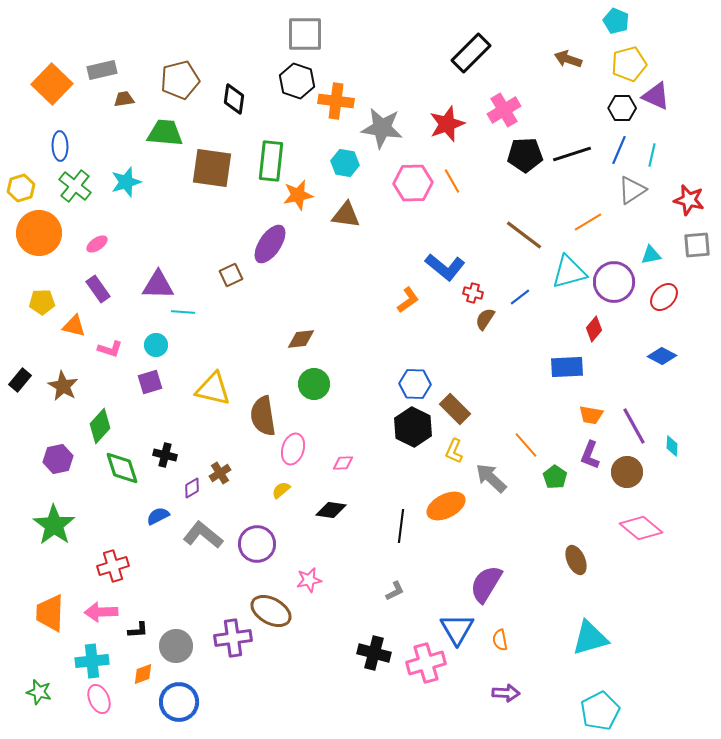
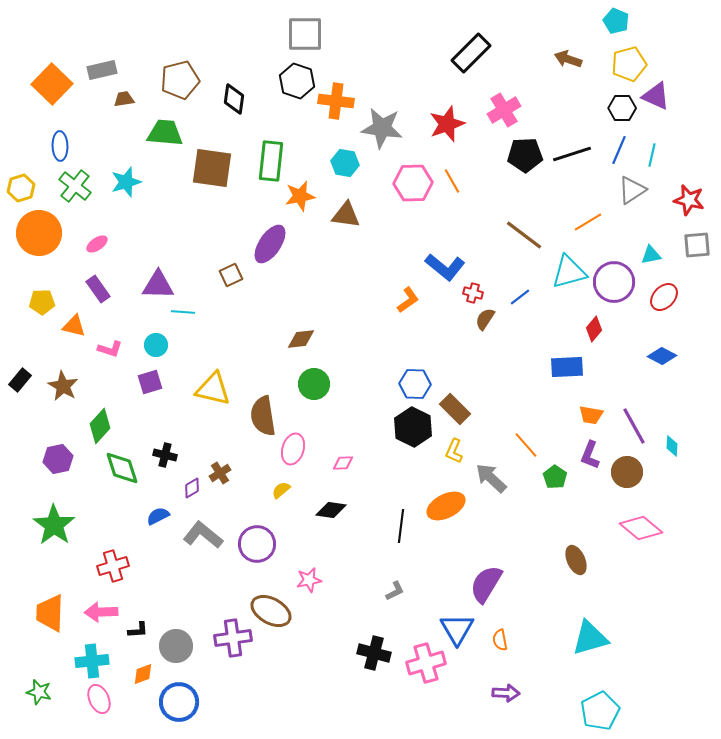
orange star at (298, 195): moved 2 px right, 1 px down
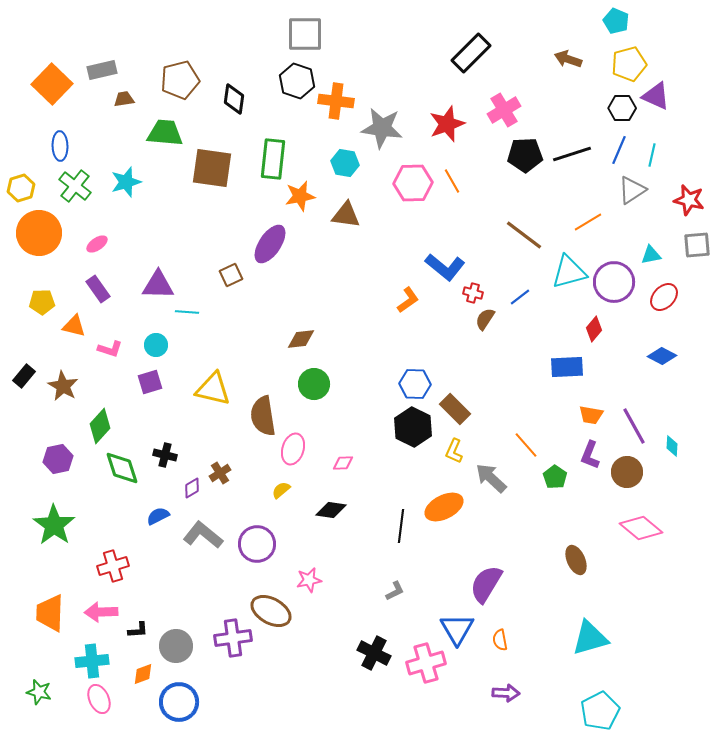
green rectangle at (271, 161): moved 2 px right, 2 px up
cyan line at (183, 312): moved 4 px right
black rectangle at (20, 380): moved 4 px right, 4 px up
orange ellipse at (446, 506): moved 2 px left, 1 px down
black cross at (374, 653): rotated 12 degrees clockwise
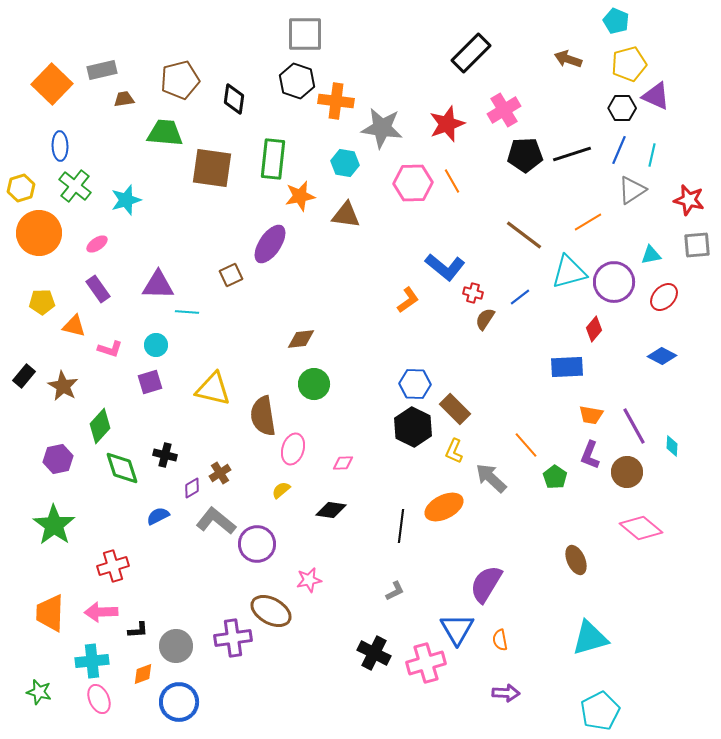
cyan star at (126, 182): moved 18 px down
gray L-shape at (203, 535): moved 13 px right, 14 px up
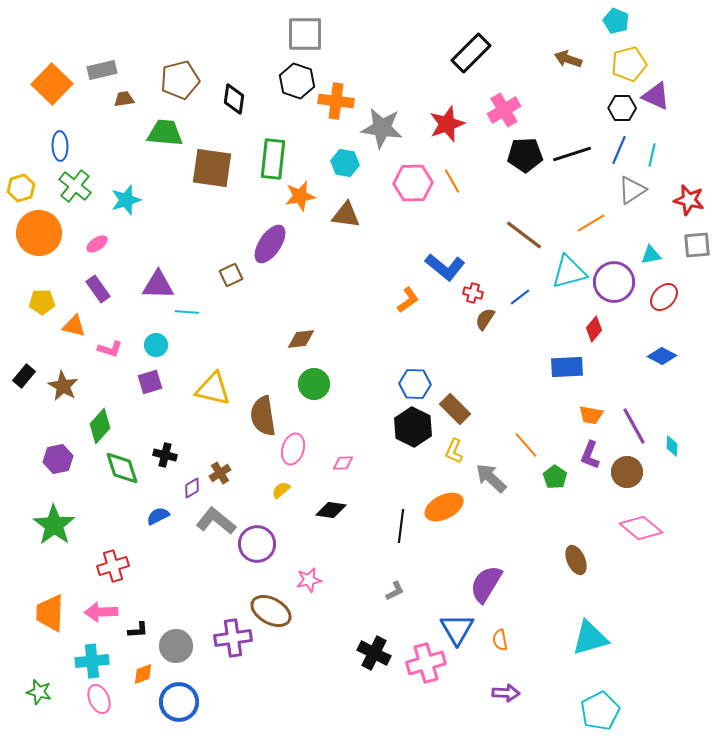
orange line at (588, 222): moved 3 px right, 1 px down
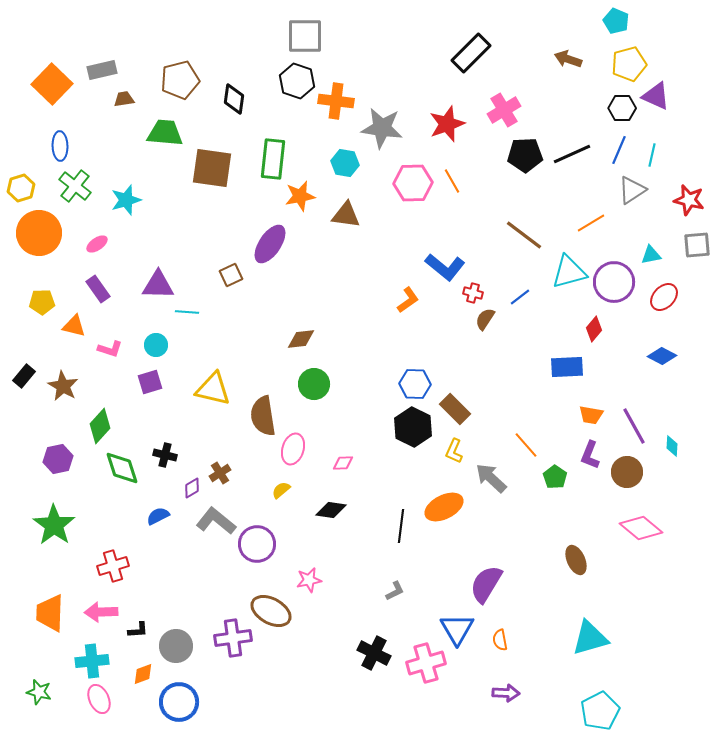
gray square at (305, 34): moved 2 px down
black line at (572, 154): rotated 6 degrees counterclockwise
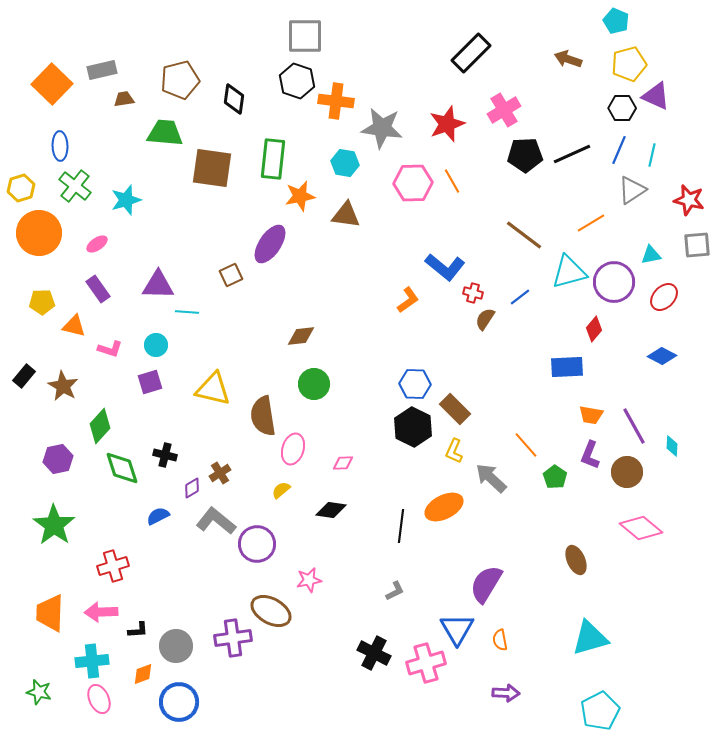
brown diamond at (301, 339): moved 3 px up
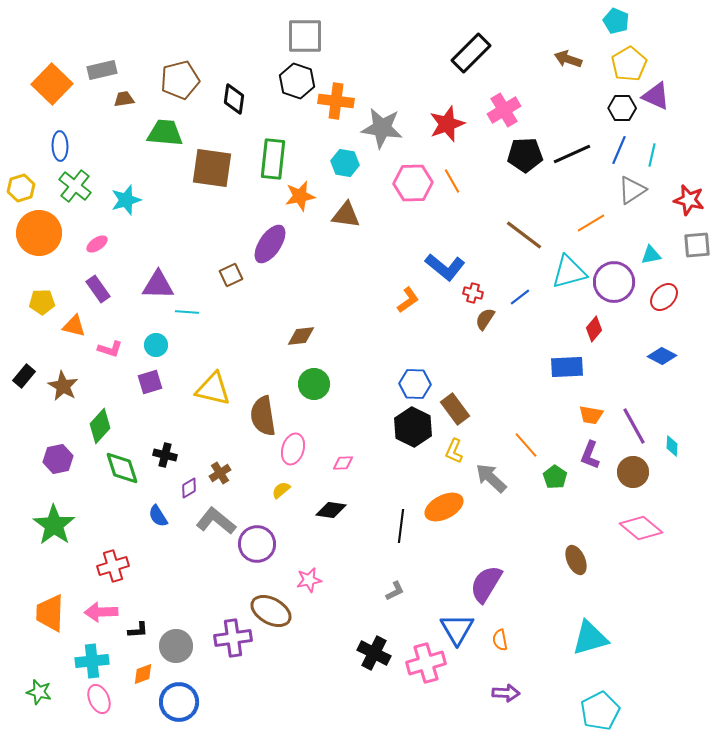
yellow pentagon at (629, 64): rotated 16 degrees counterclockwise
brown rectangle at (455, 409): rotated 8 degrees clockwise
brown circle at (627, 472): moved 6 px right
purple diamond at (192, 488): moved 3 px left
blue semicircle at (158, 516): rotated 95 degrees counterclockwise
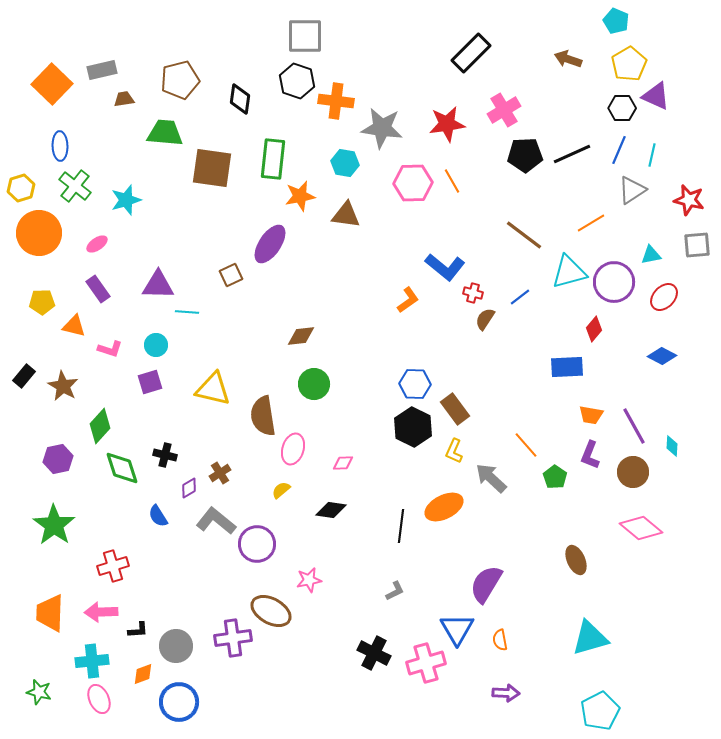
black diamond at (234, 99): moved 6 px right
red star at (447, 124): rotated 12 degrees clockwise
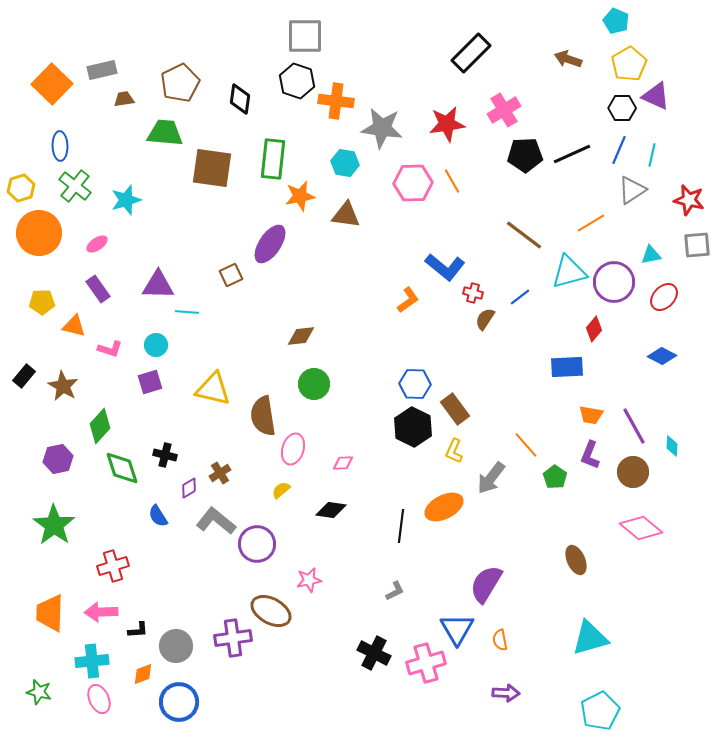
brown pentagon at (180, 80): moved 3 px down; rotated 12 degrees counterclockwise
gray arrow at (491, 478): rotated 96 degrees counterclockwise
